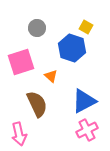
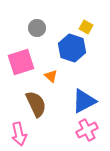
brown semicircle: moved 1 px left
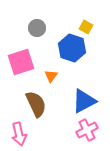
orange triangle: rotated 24 degrees clockwise
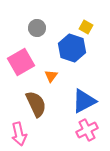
pink square: rotated 12 degrees counterclockwise
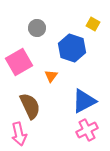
yellow square: moved 7 px right, 3 px up
pink square: moved 2 px left
brown semicircle: moved 6 px left, 2 px down
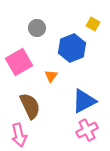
blue hexagon: rotated 20 degrees clockwise
pink arrow: moved 1 px down
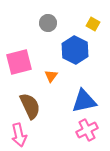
gray circle: moved 11 px right, 5 px up
blue hexagon: moved 3 px right, 2 px down; rotated 12 degrees counterclockwise
pink square: rotated 16 degrees clockwise
blue triangle: rotated 16 degrees clockwise
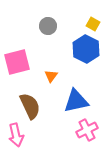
gray circle: moved 3 px down
blue hexagon: moved 11 px right, 1 px up
pink square: moved 2 px left
blue triangle: moved 8 px left
pink arrow: moved 3 px left
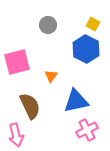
gray circle: moved 1 px up
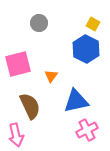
gray circle: moved 9 px left, 2 px up
pink square: moved 1 px right, 2 px down
